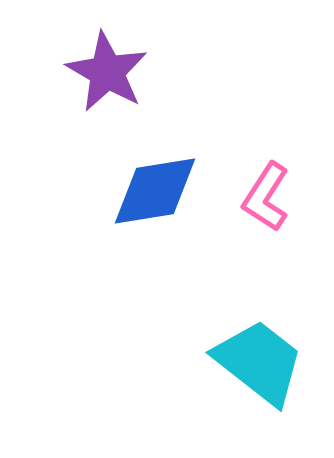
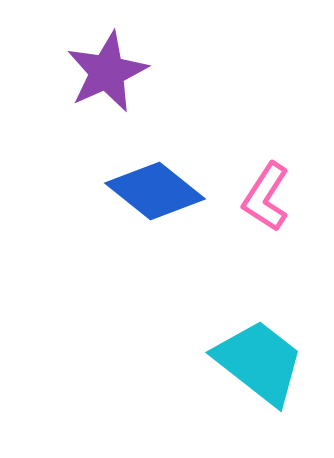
purple star: rotated 18 degrees clockwise
blue diamond: rotated 48 degrees clockwise
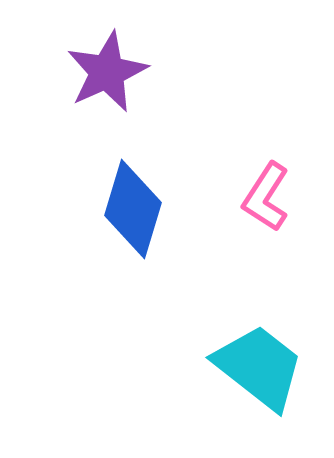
blue diamond: moved 22 px left, 18 px down; rotated 68 degrees clockwise
cyan trapezoid: moved 5 px down
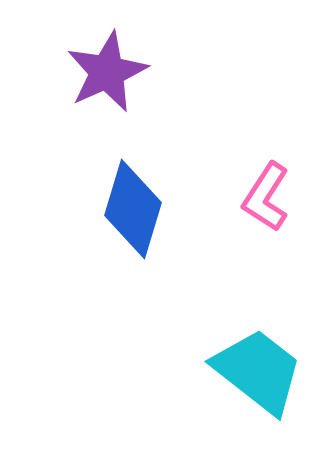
cyan trapezoid: moved 1 px left, 4 px down
